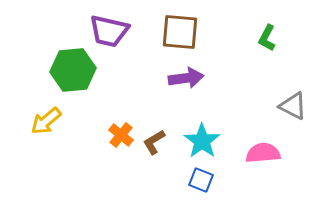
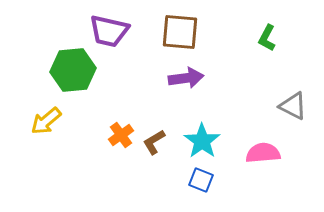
orange cross: rotated 15 degrees clockwise
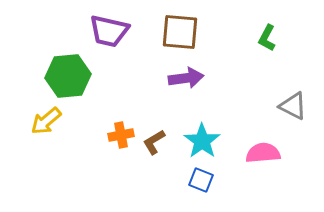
green hexagon: moved 5 px left, 6 px down
orange cross: rotated 25 degrees clockwise
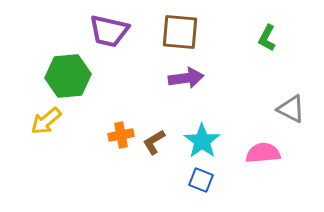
gray triangle: moved 2 px left, 3 px down
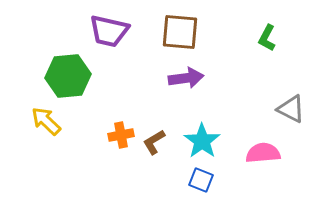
yellow arrow: rotated 84 degrees clockwise
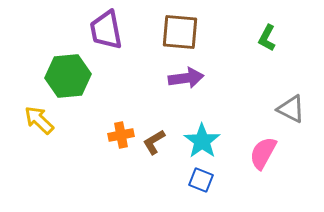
purple trapezoid: moved 3 px left, 1 px up; rotated 66 degrees clockwise
yellow arrow: moved 7 px left, 1 px up
pink semicircle: rotated 56 degrees counterclockwise
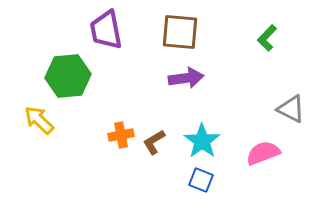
green L-shape: rotated 16 degrees clockwise
pink semicircle: rotated 40 degrees clockwise
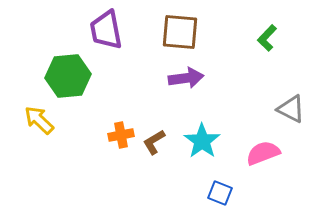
blue square: moved 19 px right, 13 px down
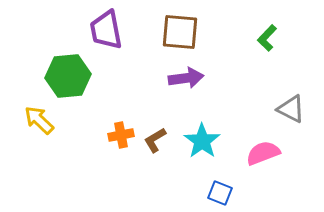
brown L-shape: moved 1 px right, 2 px up
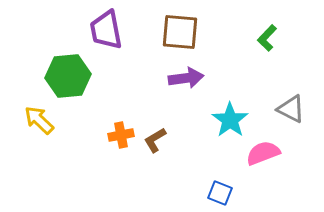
cyan star: moved 28 px right, 21 px up
